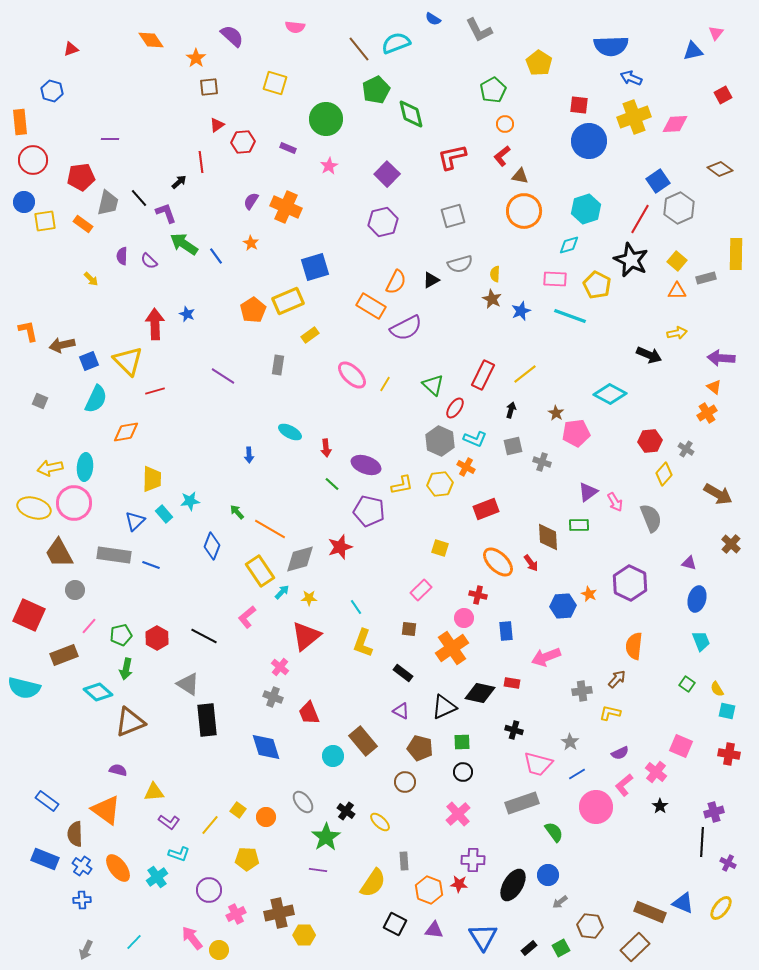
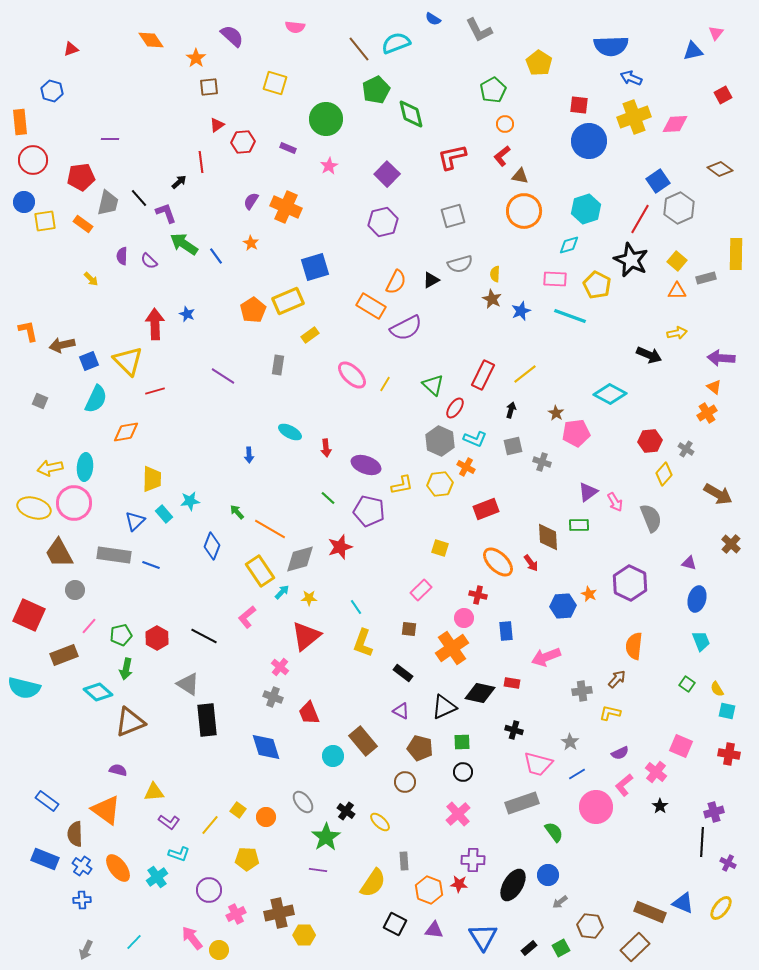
green line at (332, 484): moved 4 px left, 14 px down
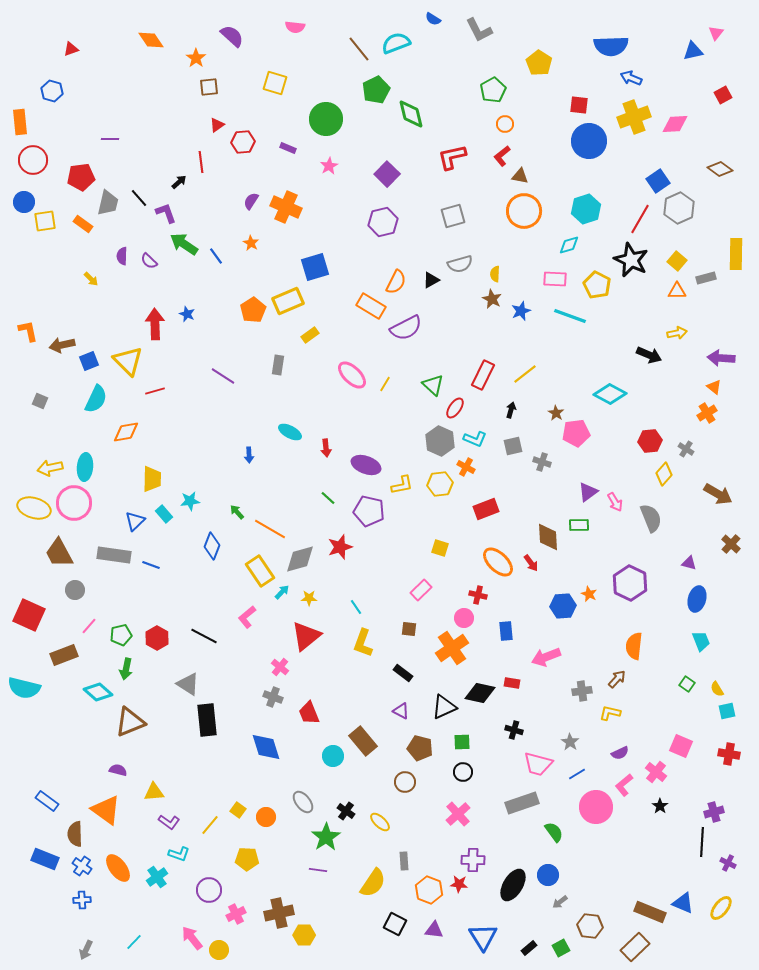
cyan square at (727, 711): rotated 24 degrees counterclockwise
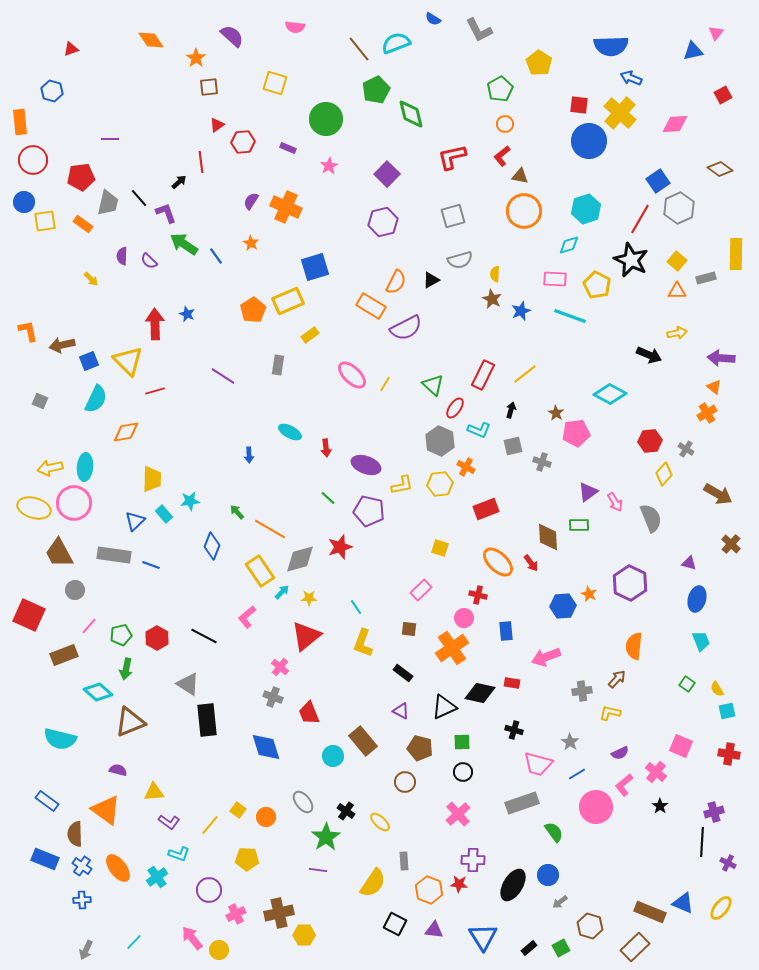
green pentagon at (493, 90): moved 7 px right, 1 px up
yellow cross at (634, 117): moved 14 px left, 4 px up; rotated 28 degrees counterclockwise
gray semicircle at (460, 264): moved 4 px up
cyan L-shape at (475, 439): moved 4 px right, 9 px up
cyan semicircle at (24, 688): moved 36 px right, 51 px down
brown hexagon at (590, 926): rotated 10 degrees clockwise
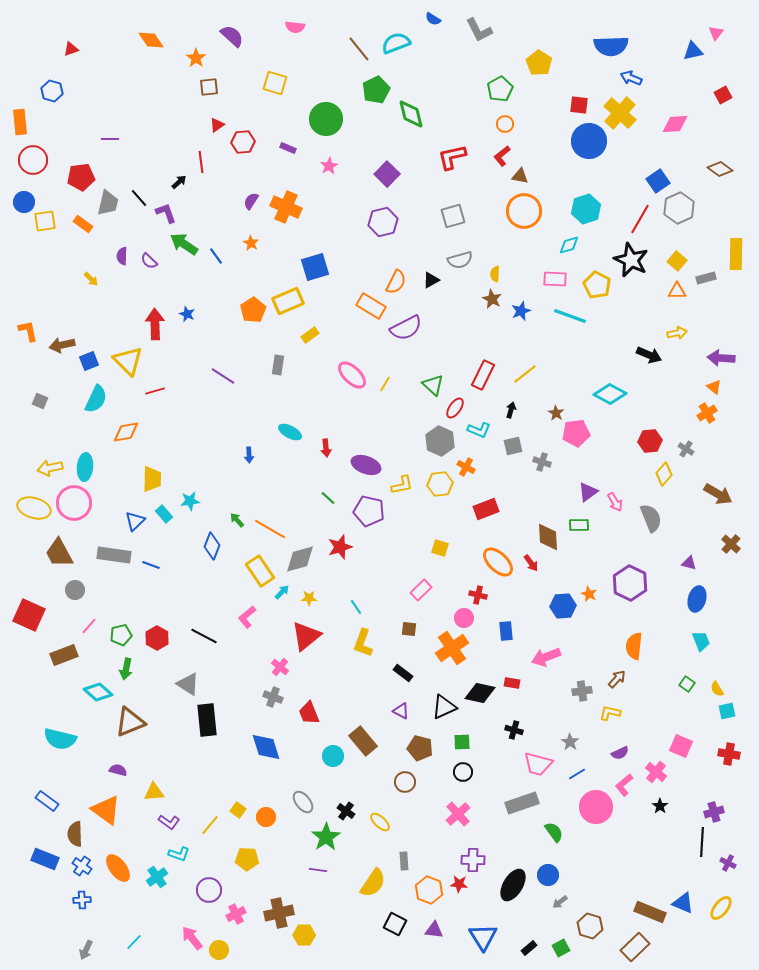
green arrow at (237, 512): moved 8 px down
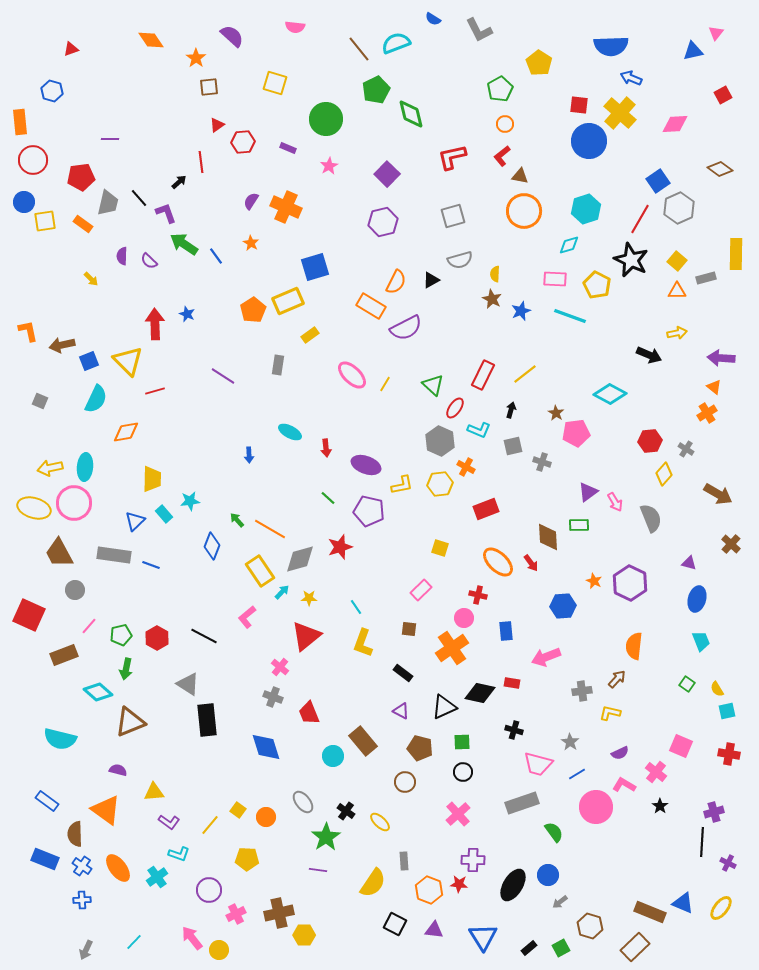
orange star at (589, 594): moved 5 px right, 13 px up
pink L-shape at (624, 785): rotated 70 degrees clockwise
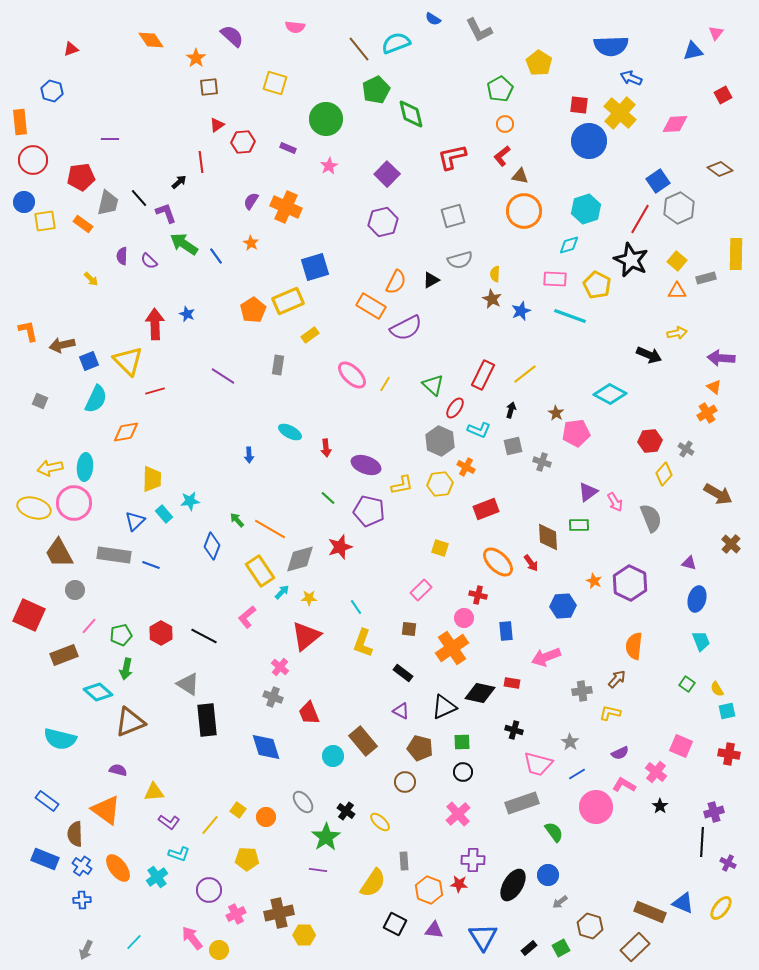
red hexagon at (157, 638): moved 4 px right, 5 px up
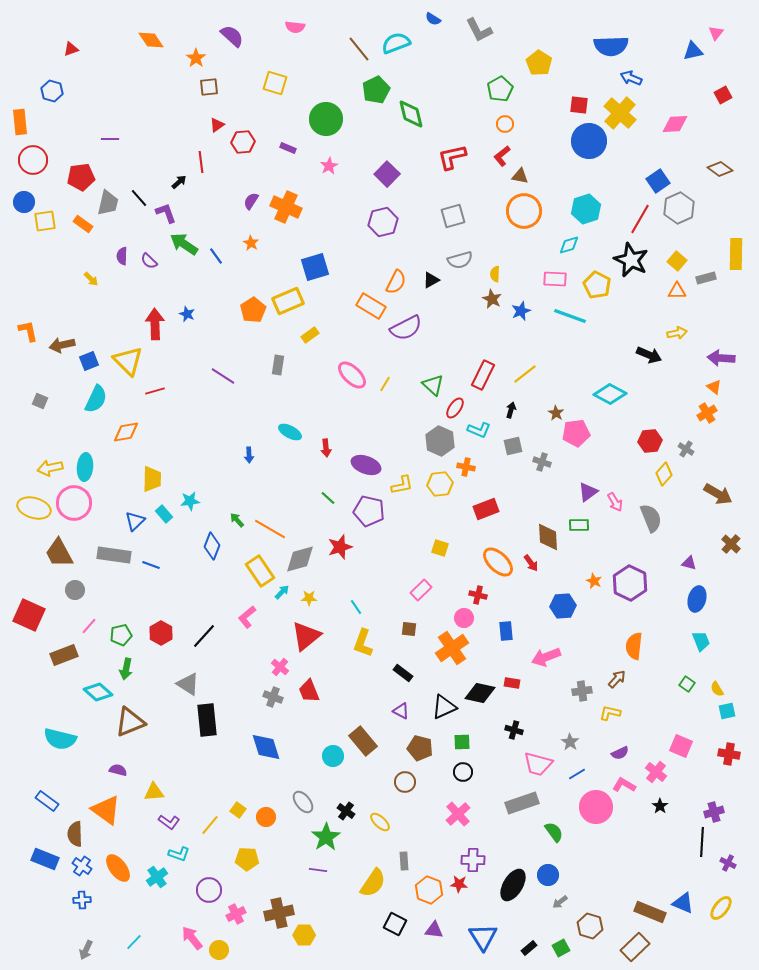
orange cross at (466, 467): rotated 18 degrees counterclockwise
black line at (204, 636): rotated 76 degrees counterclockwise
red trapezoid at (309, 713): moved 22 px up
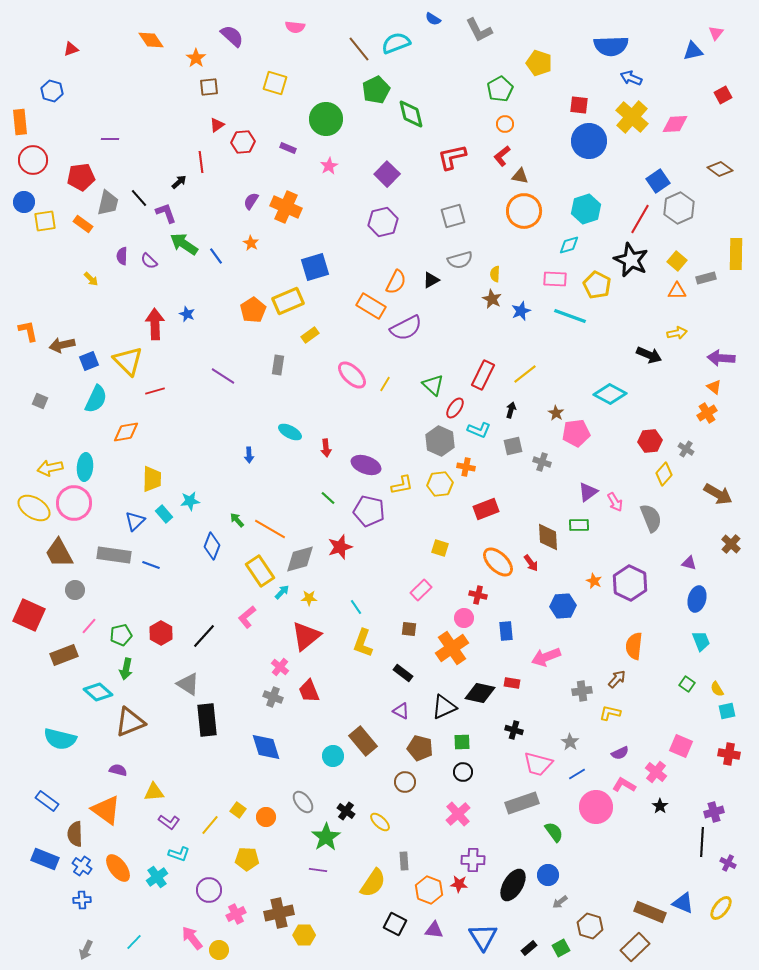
yellow pentagon at (539, 63): rotated 15 degrees counterclockwise
yellow cross at (620, 113): moved 12 px right, 4 px down
yellow ellipse at (34, 508): rotated 16 degrees clockwise
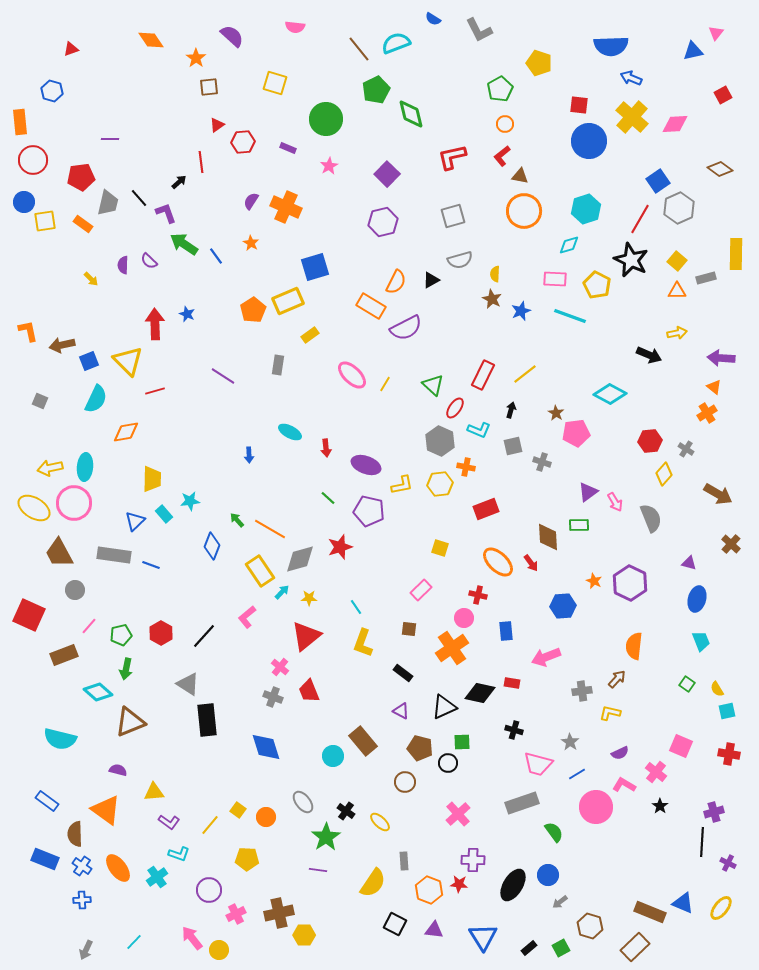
purple semicircle at (122, 256): moved 1 px right, 9 px down
black circle at (463, 772): moved 15 px left, 9 px up
